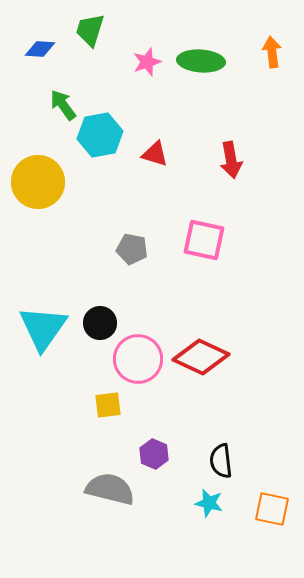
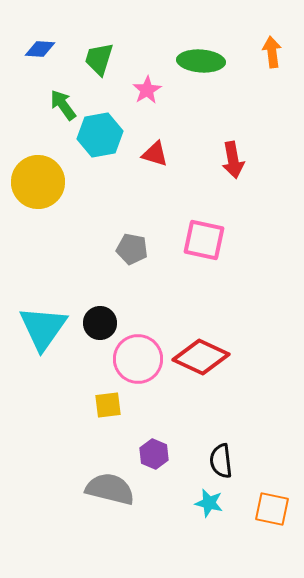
green trapezoid: moved 9 px right, 29 px down
pink star: moved 28 px down; rotated 12 degrees counterclockwise
red arrow: moved 2 px right
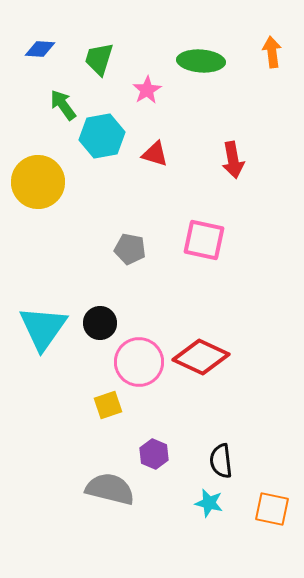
cyan hexagon: moved 2 px right, 1 px down
gray pentagon: moved 2 px left
pink circle: moved 1 px right, 3 px down
yellow square: rotated 12 degrees counterclockwise
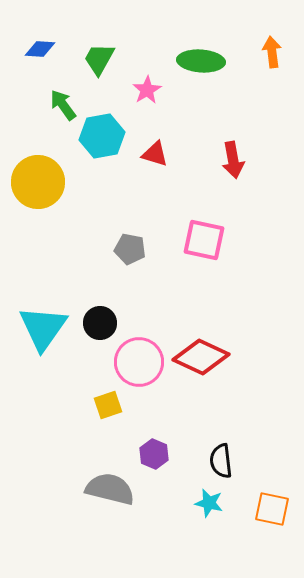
green trapezoid: rotated 12 degrees clockwise
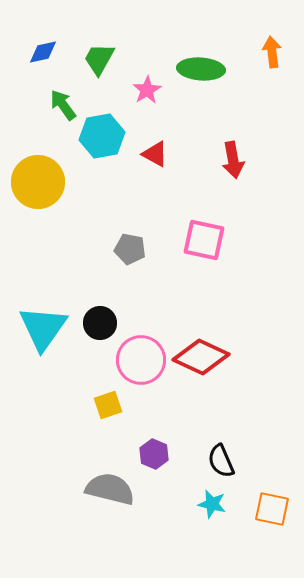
blue diamond: moved 3 px right, 3 px down; rotated 16 degrees counterclockwise
green ellipse: moved 8 px down
red triangle: rotated 12 degrees clockwise
pink circle: moved 2 px right, 2 px up
black semicircle: rotated 16 degrees counterclockwise
cyan star: moved 3 px right, 1 px down
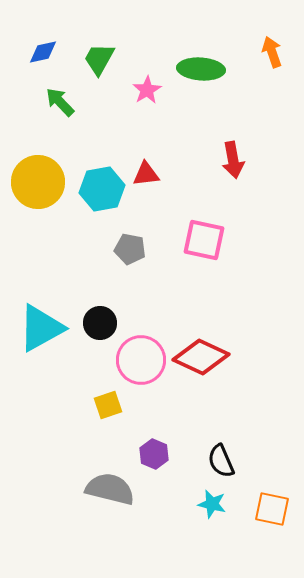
orange arrow: rotated 12 degrees counterclockwise
green arrow: moved 3 px left, 3 px up; rotated 8 degrees counterclockwise
cyan hexagon: moved 53 px down
red triangle: moved 9 px left, 20 px down; rotated 36 degrees counterclockwise
cyan triangle: moved 2 px left; rotated 26 degrees clockwise
